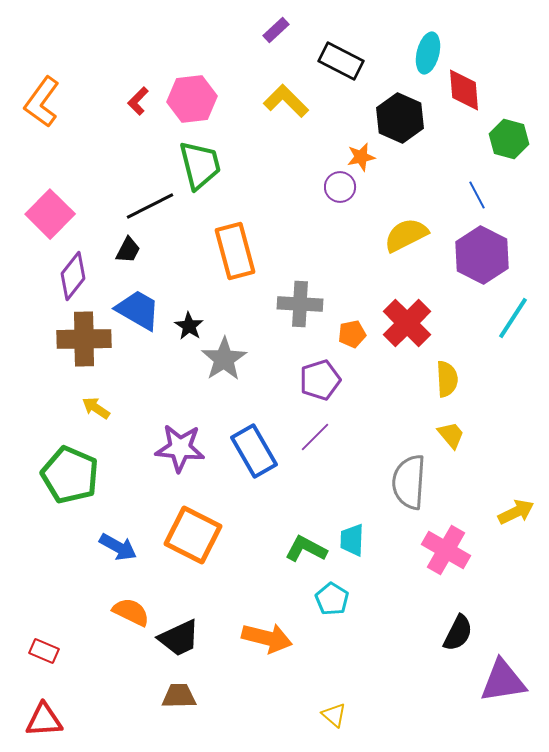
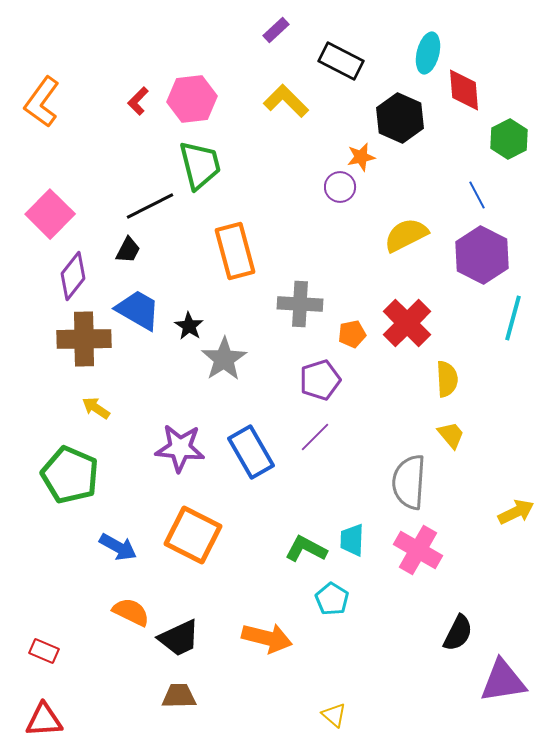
green hexagon at (509, 139): rotated 18 degrees clockwise
cyan line at (513, 318): rotated 18 degrees counterclockwise
blue rectangle at (254, 451): moved 3 px left, 1 px down
pink cross at (446, 550): moved 28 px left
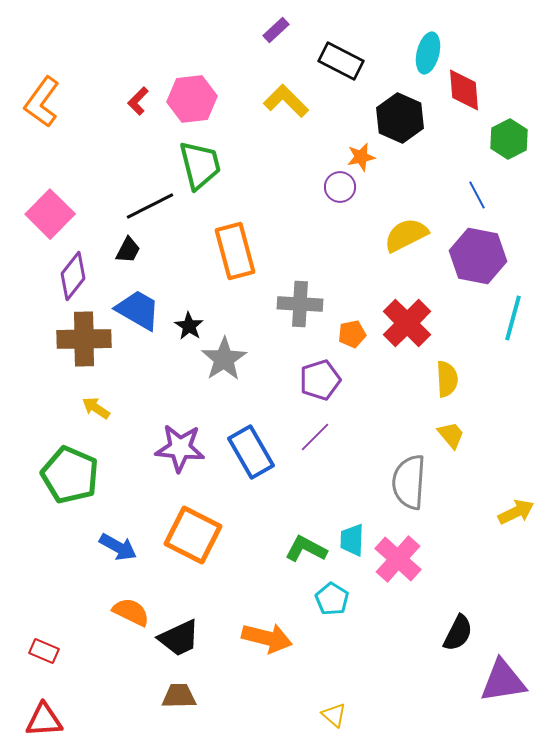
purple hexagon at (482, 255): moved 4 px left, 1 px down; rotated 16 degrees counterclockwise
pink cross at (418, 550): moved 20 px left, 9 px down; rotated 12 degrees clockwise
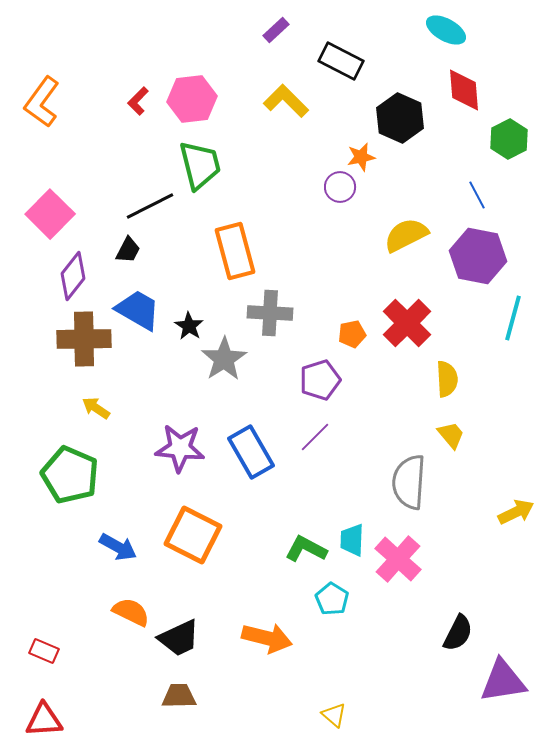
cyan ellipse at (428, 53): moved 18 px right, 23 px up; rotated 75 degrees counterclockwise
gray cross at (300, 304): moved 30 px left, 9 px down
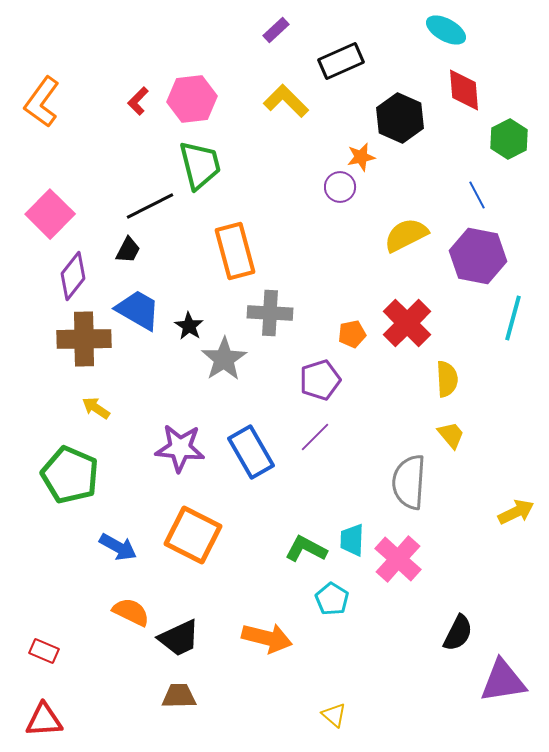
black rectangle at (341, 61): rotated 51 degrees counterclockwise
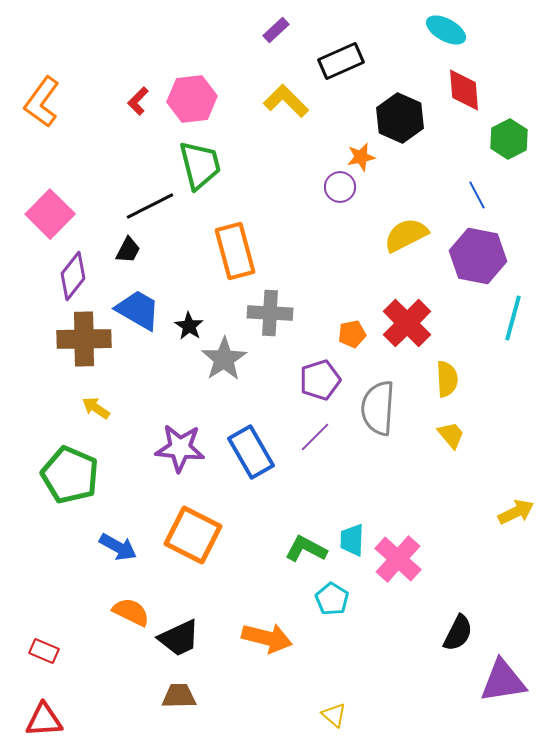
gray semicircle at (409, 482): moved 31 px left, 74 px up
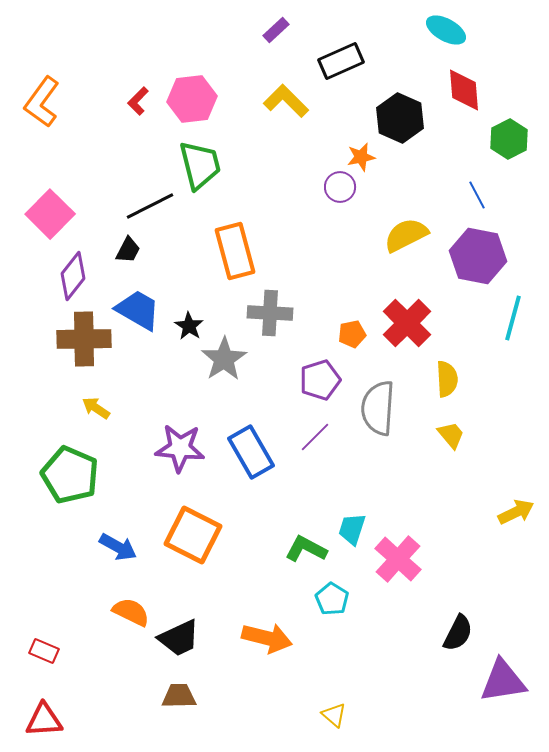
cyan trapezoid at (352, 540): moved 11 px up; rotated 16 degrees clockwise
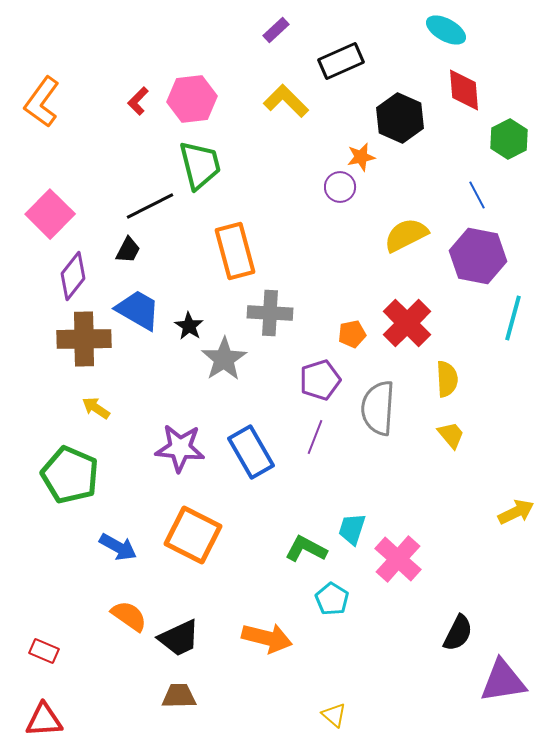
purple line at (315, 437): rotated 24 degrees counterclockwise
orange semicircle at (131, 612): moved 2 px left, 4 px down; rotated 9 degrees clockwise
